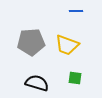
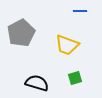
blue line: moved 4 px right
gray pentagon: moved 10 px left, 9 px up; rotated 24 degrees counterclockwise
green square: rotated 24 degrees counterclockwise
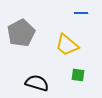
blue line: moved 1 px right, 2 px down
yellow trapezoid: rotated 20 degrees clockwise
green square: moved 3 px right, 3 px up; rotated 24 degrees clockwise
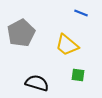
blue line: rotated 24 degrees clockwise
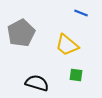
green square: moved 2 px left
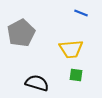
yellow trapezoid: moved 4 px right, 4 px down; rotated 45 degrees counterclockwise
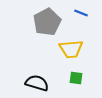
gray pentagon: moved 26 px right, 11 px up
green square: moved 3 px down
